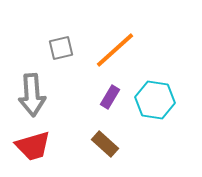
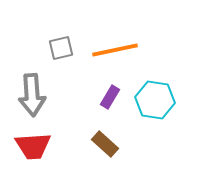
orange line: rotated 30 degrees clockwise
red trapezoid: rotated 12 degrees clockwise
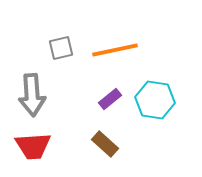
purple rectangle: moved 2 px down; rotated 20 degrees clockwise
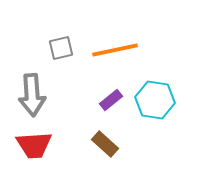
purple rectangle: moved 1 px right, 1 px down
red trapezoid: moved 1 px right, 1 px up
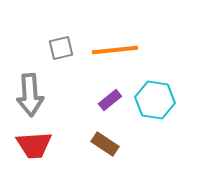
orange line: rotated 6 degrees clockwise
gray arrow: moved 2 px left
purple rectangle: moved 1 px left
brown rectangle: rotated 8 degrees counterclockwise
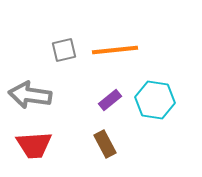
gray square: moved 3 px right, 2 px down
gray arrow: rotated 102 degrees clockwise
brown rectangle: rotated 28 degrees clockwise
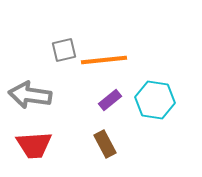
orange line: moved 11 px left, 10 px down
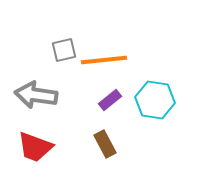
gray arrow: moved 6 px right
red trapezoid: moved 1 px right, 2 px down; rotated 24 degrees clockwise
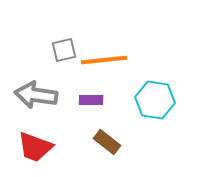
purple rectangle: moved 19 px left; rotated 40 degrees clockwise
brown rectangle: moved 2 px right, 2 px up; rotated 24 degrees counterclockwise
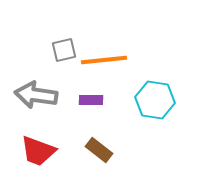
brown rectangle: moved 8 px left, 8 px down
red trapezoid: moved 3 px right, 4 px down
